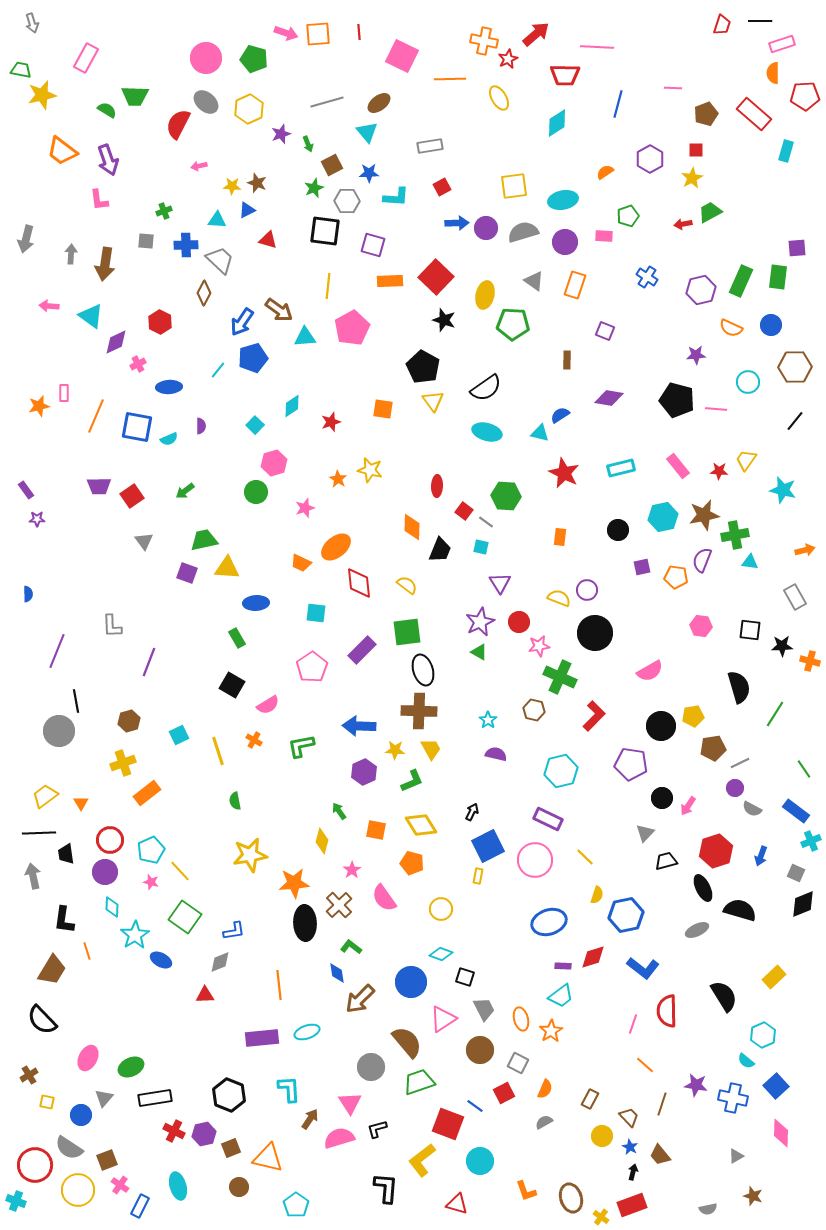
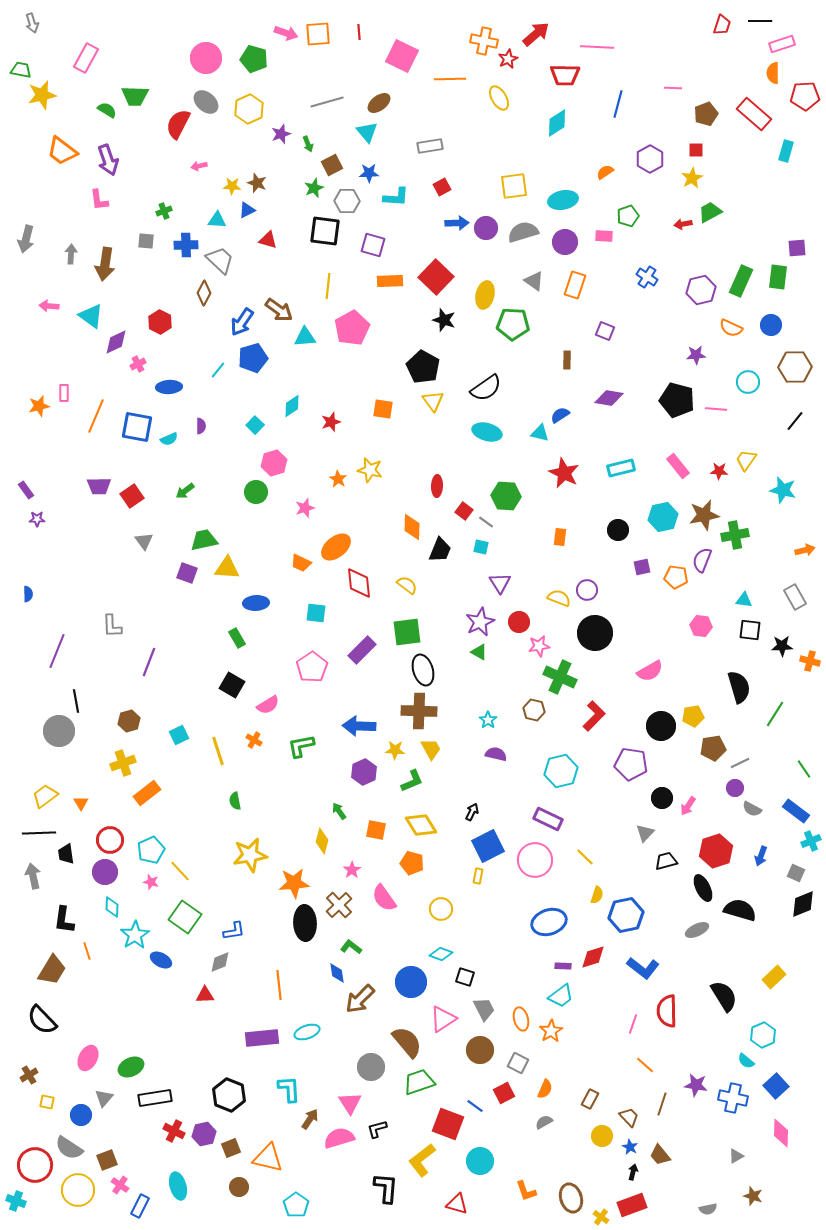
cyan triangle at (750, 562): moved 6 px left, 38 px down
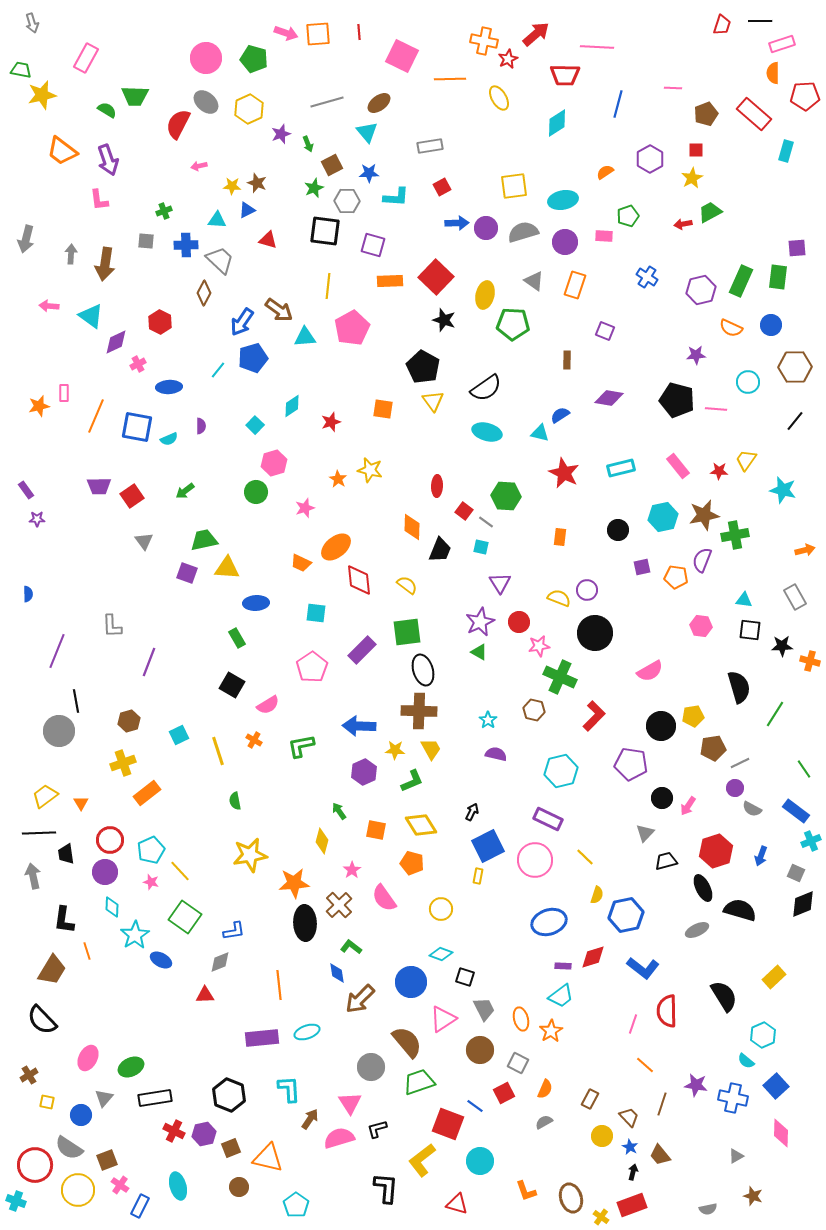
red diamond at (359, 583): moved 3 px up
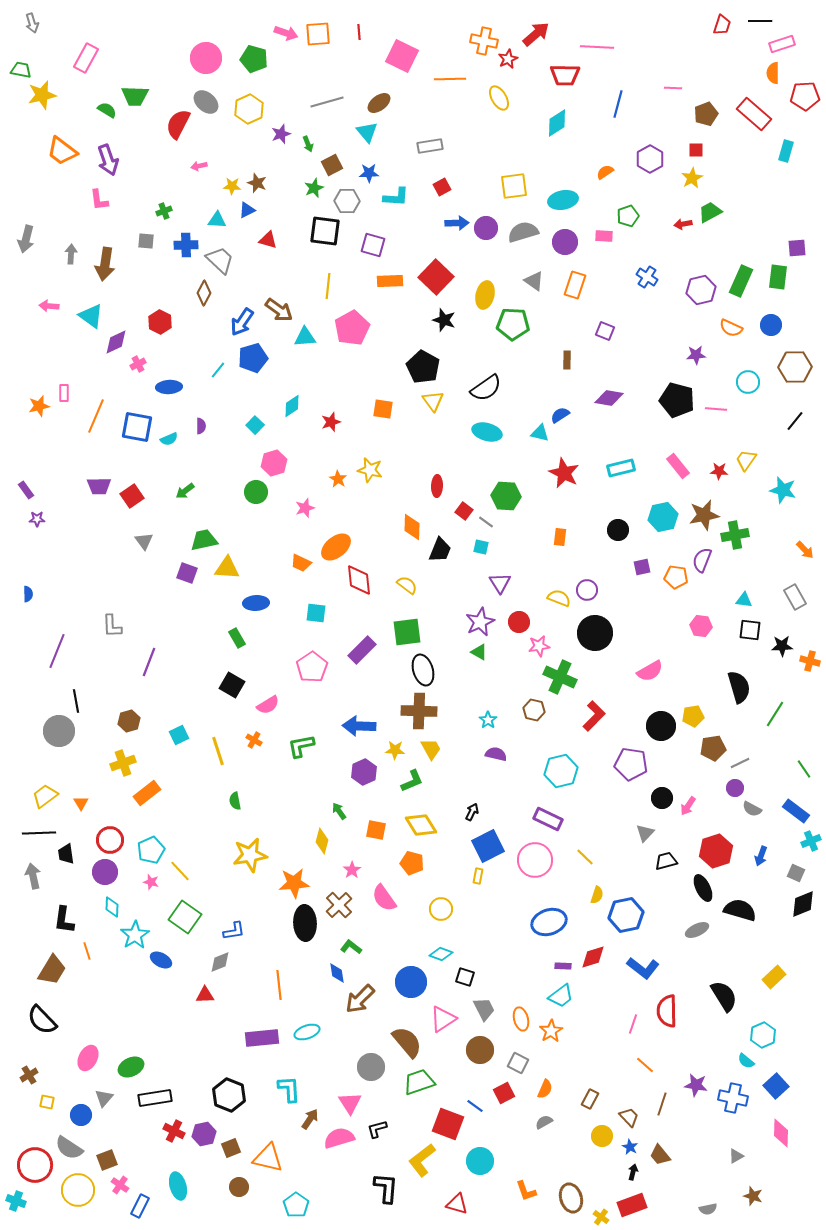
orange arrow at (805, 550): rotated 60 degrees clockwise
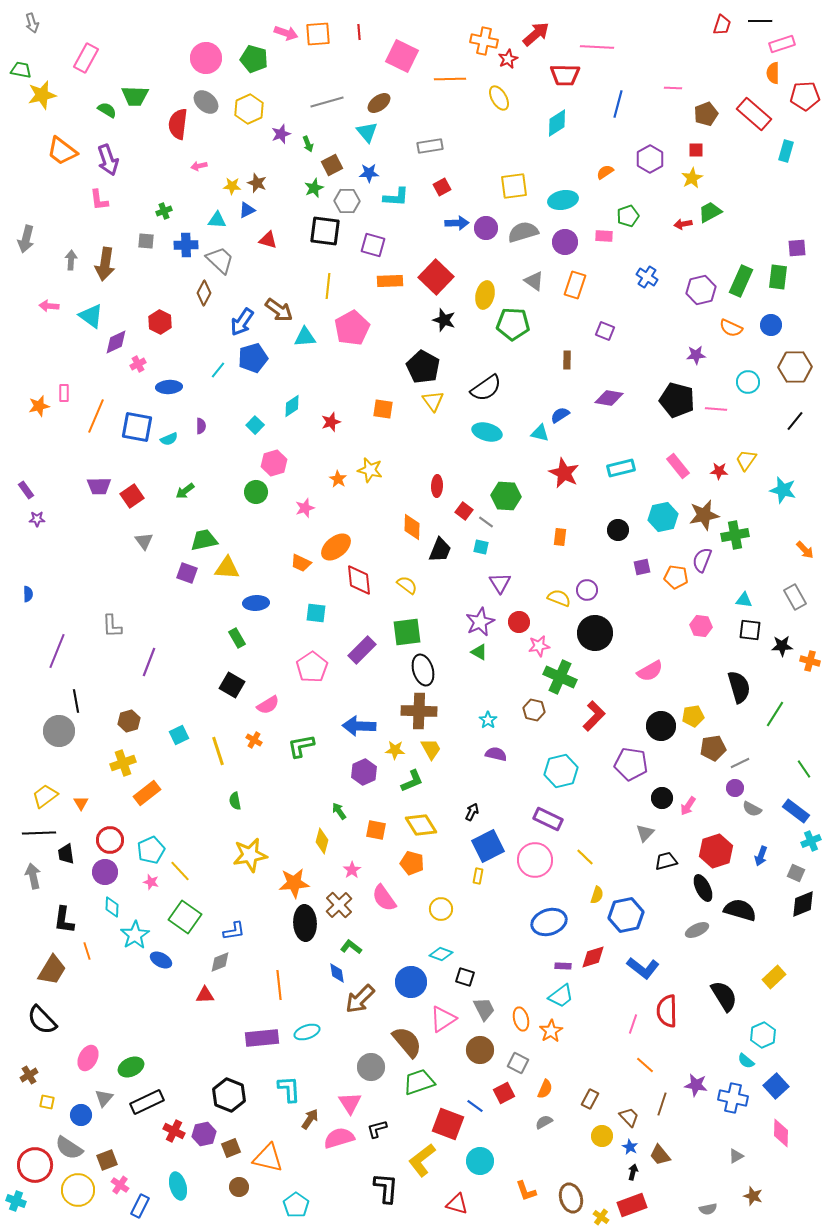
red semicircle at (178, 124): rotated 20 degrees counterclockwise
gray arrow at (71, 254): moved 6 px down
black rectangle at (155, 1098): moved 8 px left, 4 px down; rotated 16 degrees counterclockwise
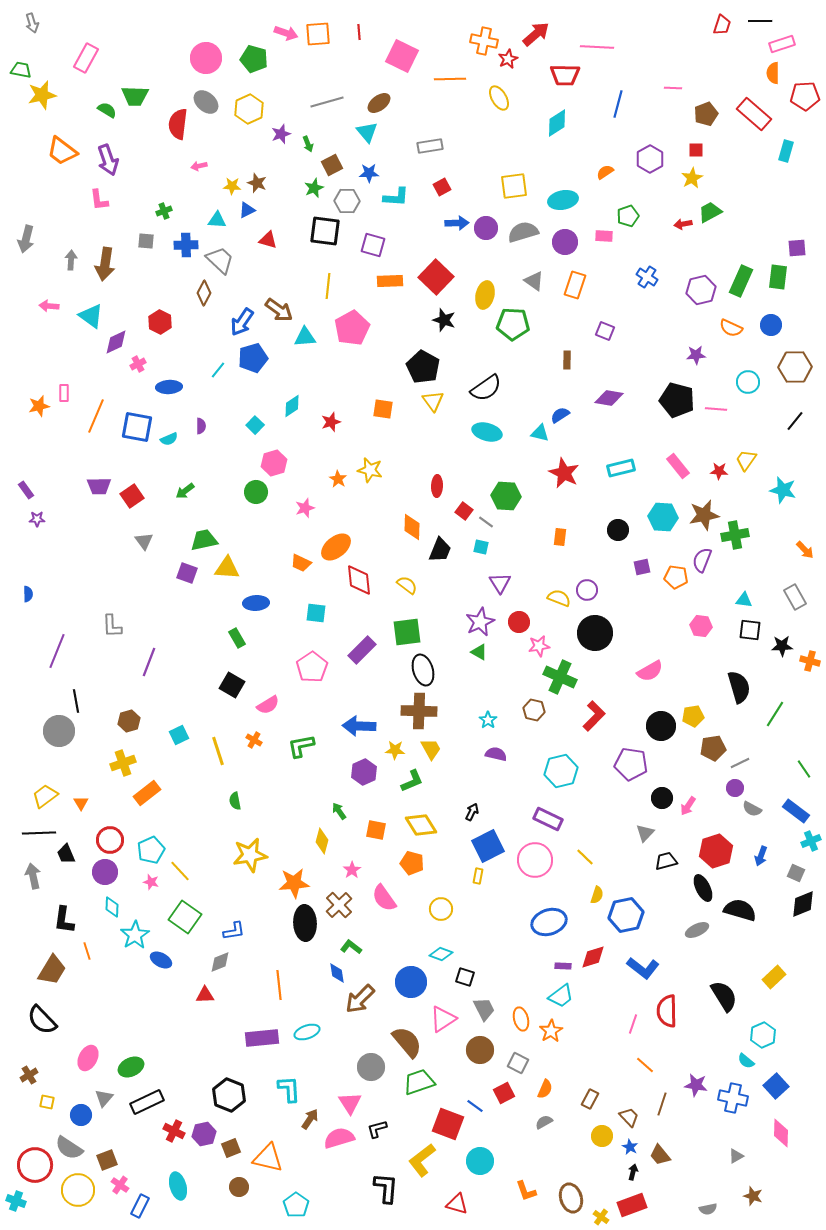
cyan hexagon at (663, 517): rotated 16 degrees clockwise
black trapezoid at (66, 854): rotated 15 degrees counterclockwise
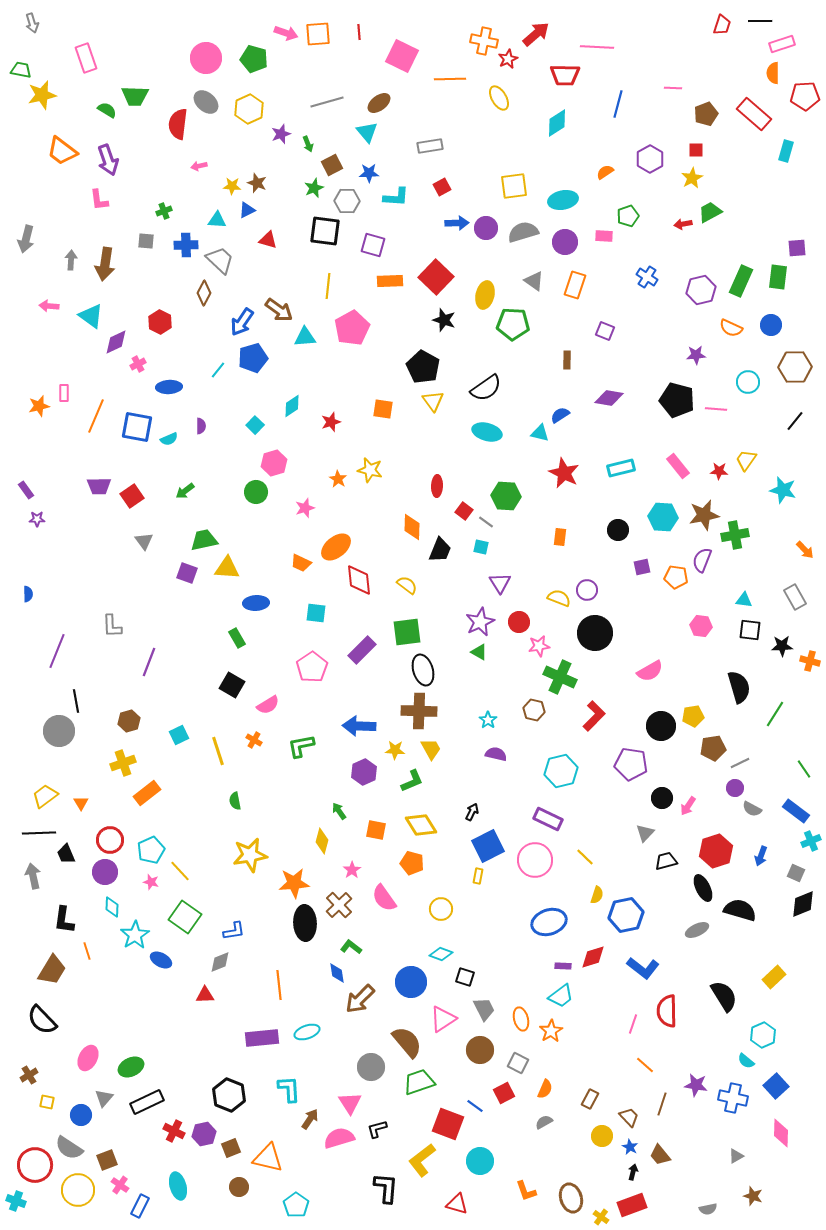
pink rectangle at (86, 58): rotated 48 degrees counterclockwise
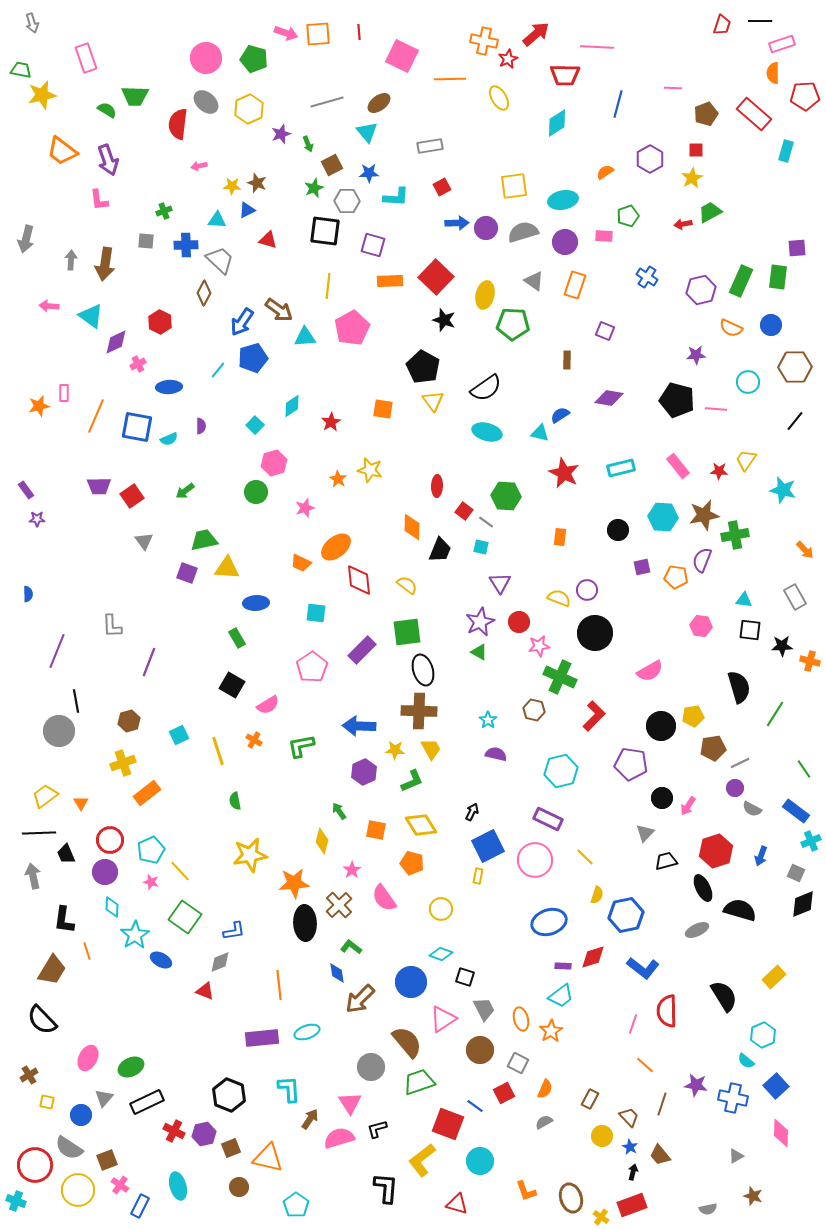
red star at (331, 422): rotated 12 degrees counterclockwise
red triangle at (205, 995): moved 4 px up; rotated 24 degrees clockwise
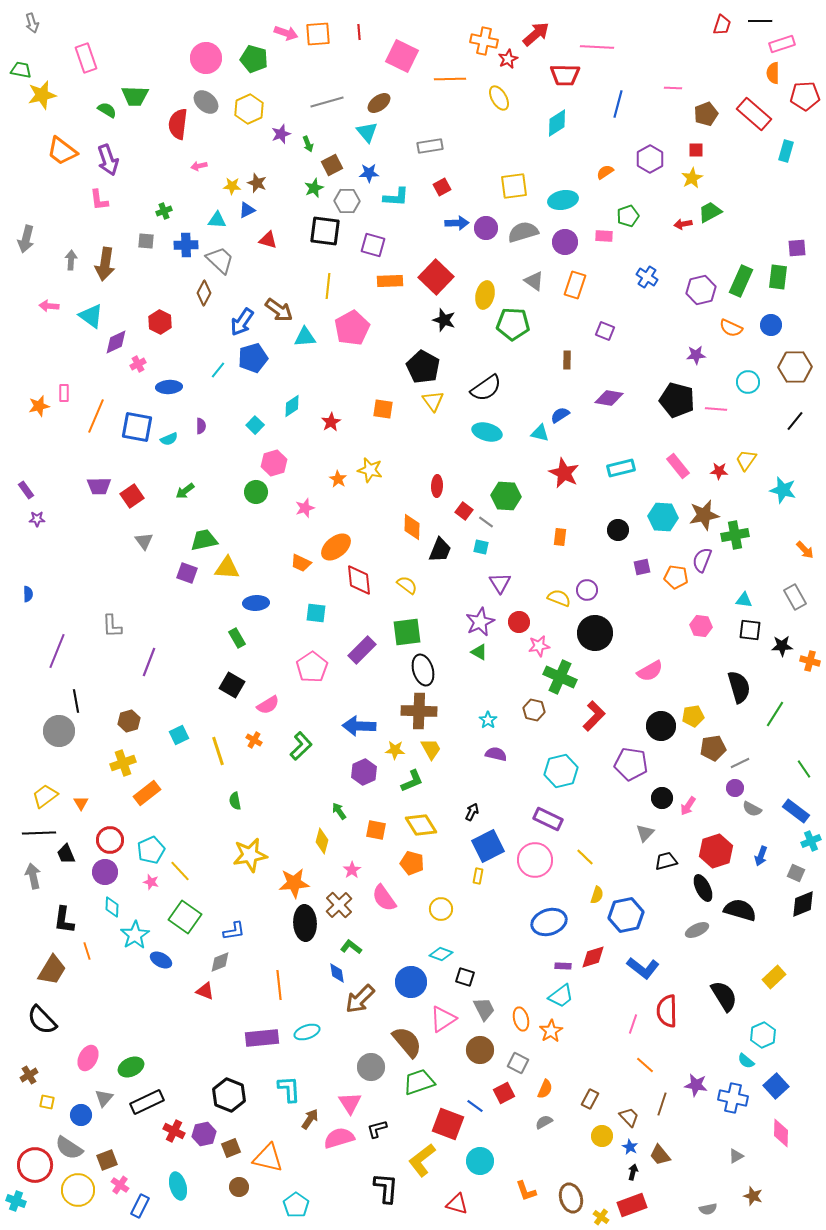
green L-shape at (301, 746): rotated 148 degrees clockwise
